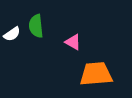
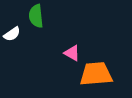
green semicircle: moved 10 px up
pink triangle: moved 1 px left, 11 px down
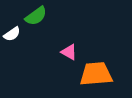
green semicircle: rotated 120 degrees counterclockwise
pink triangle: moved 3 px left, 1 px up
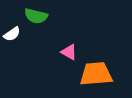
green semicircle: rotated 50 degrees clockwise
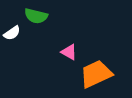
white semicircle: moved 1 px up
orange trapezoid: rotated 20 degrees counterclockwise
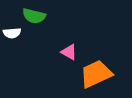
green semicircle: moved 2 px left
white semicircle: rotated 30 degrees clockwise
